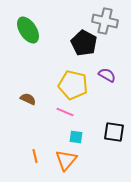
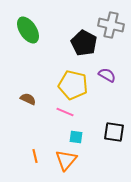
gray cross: moved 6 px right, 4 px down
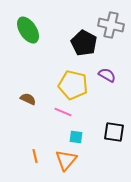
pink line: moved 2 px left
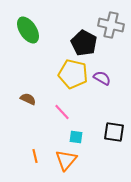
purple semicircle: moved 5 px left, 3 px down
yellow pentagon: moved 11 px up
pink line: moved 1 px left; rotated 24 degrees clockwise
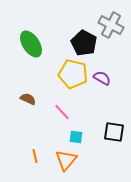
gray cross: rotated 15 degrees clockwise
green ellipse: moved 3 px right, 14 px down
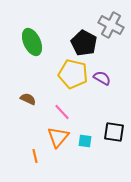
green ellipse: moved 1 px right, 2 px up; rotated 8 degrees clockwise
cyan square: moved 9 px right, 4 px down
orange triangle: moved 8 px left, 23 px up
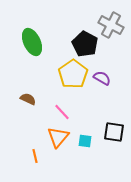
black pentagon: moved 1 px right, 1 px down
yellow pentagon: rotated 24 degrees clockwise
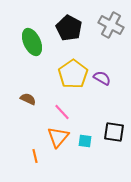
black pentagon: moved 16 px left, 16 px up
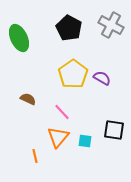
green ellipse: moved 13 px left, 4 px up
black square: moved 2 px up
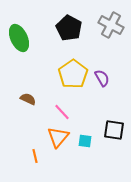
purple semicircle: rotated 30 degrees clockwise
